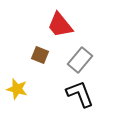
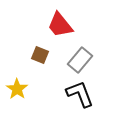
yellow star: rotated 20 degrees clockwise
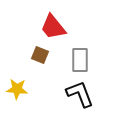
red trapezoid: moved 7 px left, 2 px down
gray rectangle: rotated 40 degrees counterclockwise
yellow star: rotated 30 degrees counterclockwise
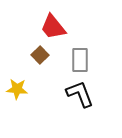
brown square: rotated 24 degrees clockwise
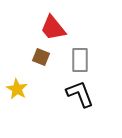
red trapezoid: moved 1 px down
brown square: moved 1 px right, 2 px down; rotated 24 degrees counterclockwise
yellow star: rotated 25 degrees clockwise
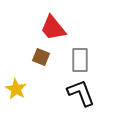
yellow star: moved 1 px left
black L-shape: moved 1 px right, 1 px up
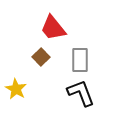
brown square: rotated 24 degrees clockwise
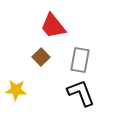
red trapezoid: moved 2 px up
gray rectangle: rotated 10 degrees clockwise
yellow star: moved 1 px down; rotated 25 degrees counterclockwise
